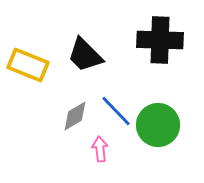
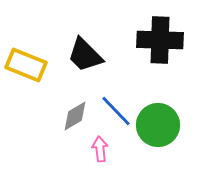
yellow rectangle: moved 2 px left
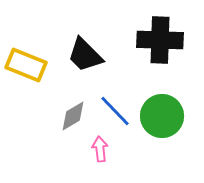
blue line: moved 1 px left
gray diamond: moved 2 px left
green circle: moved 4 px right, 9 px up
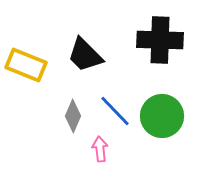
gray diamond: rotated 36 degrees counterclockwise
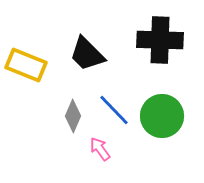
black trapezoid: moved 2 px right, 1 px up
blue line: moved 1 px left, 1 px up
pink arrow: rotated 30 degrees counterclockwise
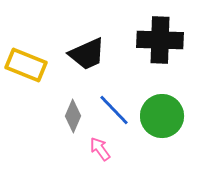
black trapezoid: rotated 69 degrees counterclockwise
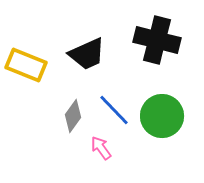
black cross: moved 3 px left; rotated 12 degrees clockwise
gray diamond: rotated 12 degrees clockwise
pink arrow: moved 1 px right, 1 px up
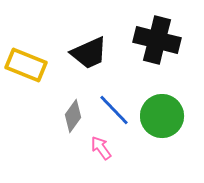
black trapezoid: moved 2 px right, 1 px up
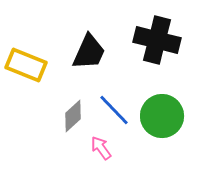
black trapezoid: moved 1 px up; rotated 42 degrees counterclockwise
gray diamond: rotated 12 degrees clockwise
